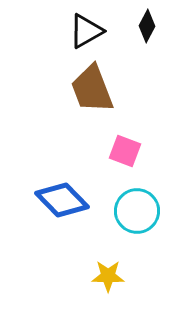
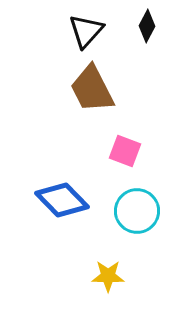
black triangle: rotated 18 degrees counterclockwise
brown trapezoid: rotated 6 degrees counterclockwise
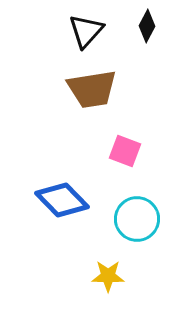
brown trapezoid: rotated 72 degrees counterclockwise
cyan circle: moved 8 px down
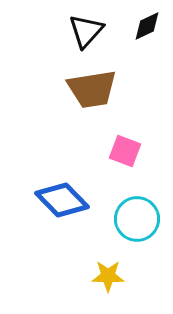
black diamond: rotated 36 degrees clockwise
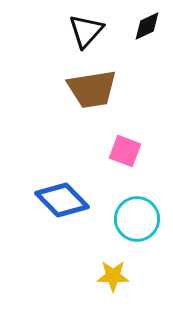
yellow star: moved 5 px right
